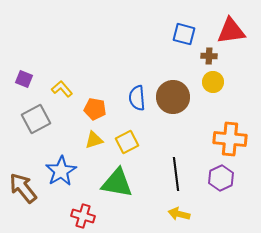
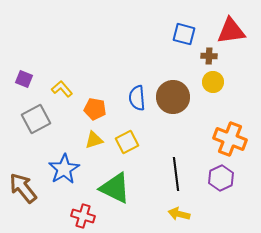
orange cross: rotated 16 degrees clockwise
blue star: moved 3 px right, 2 px up
green triangle: moved 2 px left, 5 px down; rotated 16 degrees clockwise
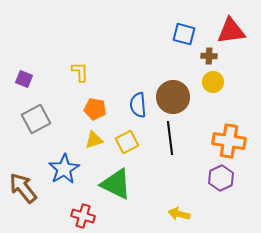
yellow L-shape: moved 18 px right, 17 px up; rotated 40 degrees clockwise
blue semicircle: moved 1 px right, 7 px down
orange cross: moved 1 px left, 2 px down; rotated 12 degrees counterclockwise
black line: moved 6 px left, 36 px up
green triangle: moved 1 px right, 4 px up
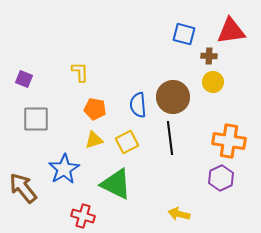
gray square: rotated 28 degrees clockwise
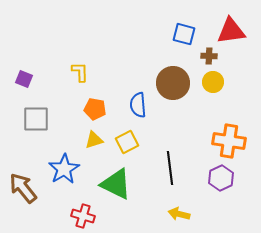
brown circle: moved 14 px up
black line: moved 30 px down
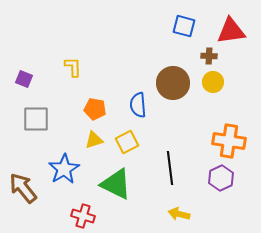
blue square: moved 8 px up
yellow L-shape: moved 7 px left, 5 px up
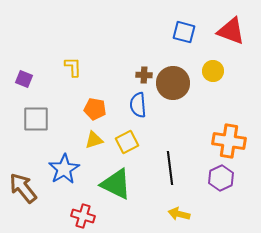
blue square: moved 6 px down
red triangle: rotated 28 degrees clockwise
brown cross: moved 65 px left, 19 px down
yellow circle: moved 11 px up
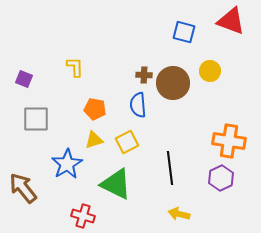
red triangle: moved 10 px up
yellow L-shape: moved 2 px right
yellow circle: moved 3 px left
blue star: moved 3 px right, 5 px up
